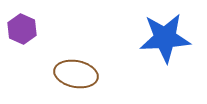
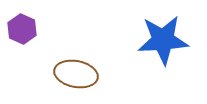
blue star: moved 2 px left, 2 px down
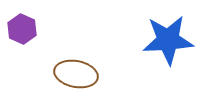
blue star: moved 5 px right
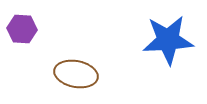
purple hexagon: rotated 20 degrees counterclockwise
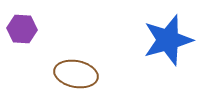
blue star: rotated 12 degrees counterclockwise
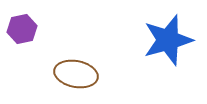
purple hexagon: rotated 16 degrees counterclockwise
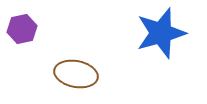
blue star: moved 7 px left, 7 px up
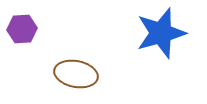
purple hexagon: rotated 8 degrees clockwise
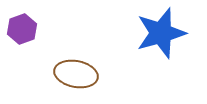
purple hexagon: rotated 16 degrees counterclockwise
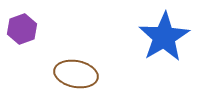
blue star: moved 3 px right, 4 px down; rotated 15 degrees counterclockwise
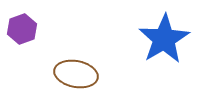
blue star: moved 2 px down
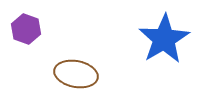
purple hexagon: moved 4 px right; rotated 20 degrees counterclockwise
